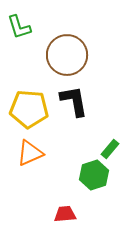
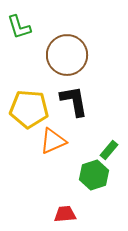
green rectangle: moved 1 px left, 1 px down
orange triangle: moved 23 px right, 12 px up
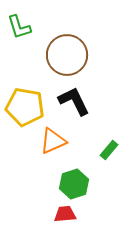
black L-shape: rotated 16 degrees counterclockwise
yellow pentagon: moved 4 px left, 2 px up; rotated 6 degrees clockwise
green hexagon: moved 20 px left, 9 px down
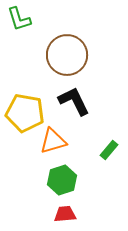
green L-shape: moved 8 px up
yellow pentagon: moved 6 px down
orange triangle: rotated 8 degrees clockwise
green hexagon: moved 12 px left, 4 px up
